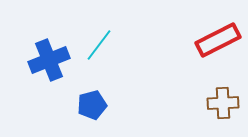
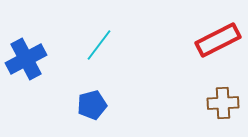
blue cross: moved 23 px left, 1 px up; rotated 6 degrees counterclockwise
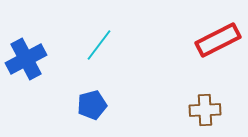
brown cross: moved 18 px left, 7 px down
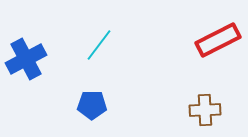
blue pentagon: rotated 16 degrees clockwise
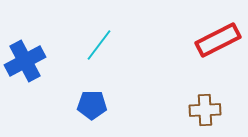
blue cross: moved 1 px left, 2 px down
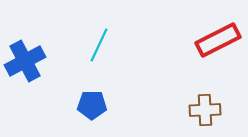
cyan line: rotated 12 degrees counterclockwise
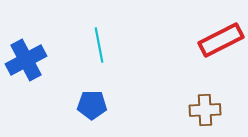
red rectangle: moved 3 px right
cyan line: rotated 36 degrees counterclockwise
blue cross: moved 1 px right, 1 px up
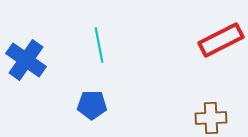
blue cross: rotated 27 degrees counterclockwise
brown cross: moved 6 px right, 8 px down
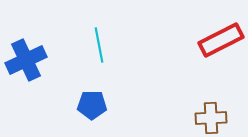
blue cross: rotated 30 degrees clockwise
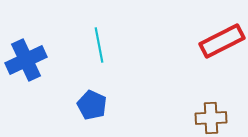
red rectangle: moved 1 px right, 1 px down
blue pentagon: rotated 24 degrees clockwise
